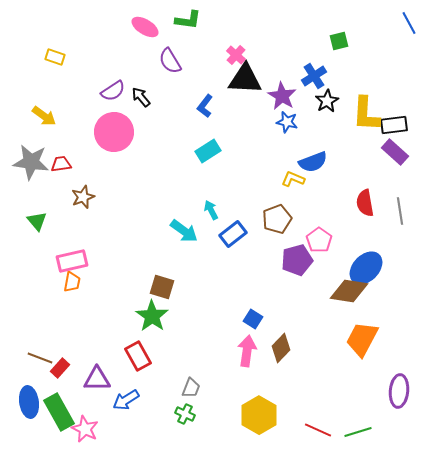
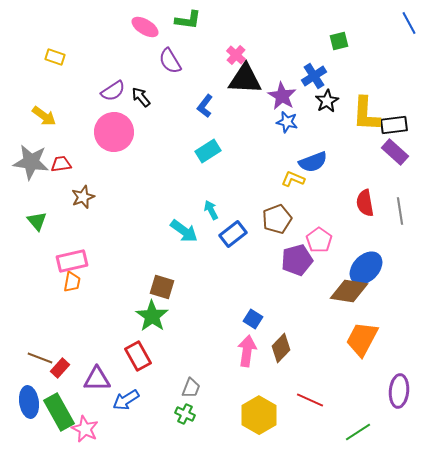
red line at (318, 430): moved 8 px left, 30 px up
green line at (358, 432): rotated 16 degrees counterclockwise
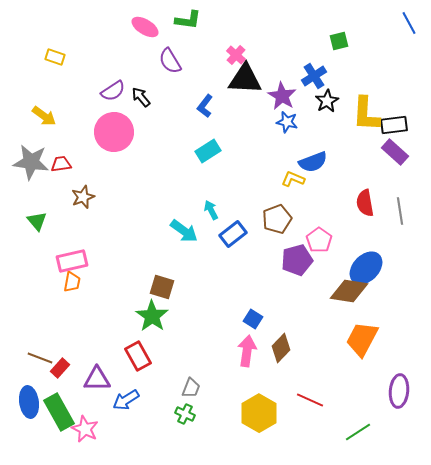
yellow hexagon at (259, 415): moved 2 px up
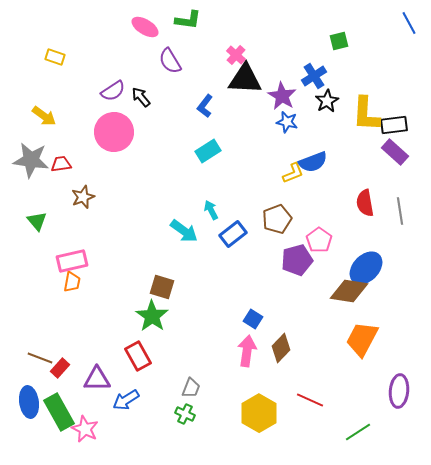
gray star at (31, 162): moved 2 px up
yellow L-shape at (293, 179): moved 6 px up; rotated 135 degrees clockwise
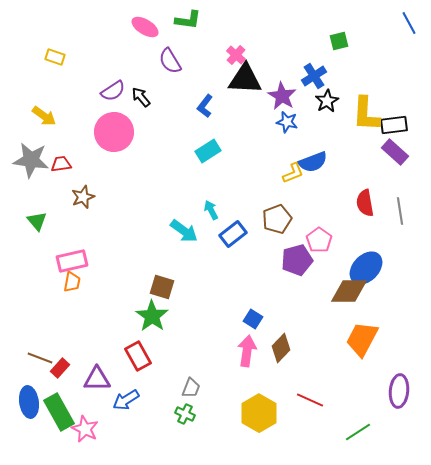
brown diamond at (349, 291): rotated 9 degrees counterclockwise
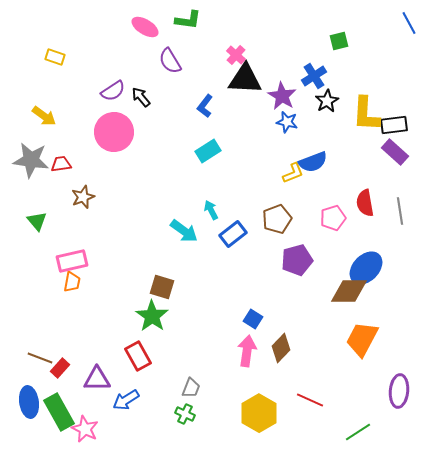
pink pentagon at (319, 240): moved 14 px right, 22 px up; rotated 20 degrees clockwise
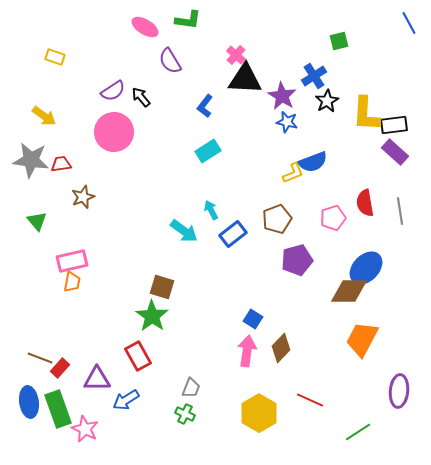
green rectangle at (59, 412): moved 1 px left, 3 px up; rotated 9 degrees clockwise
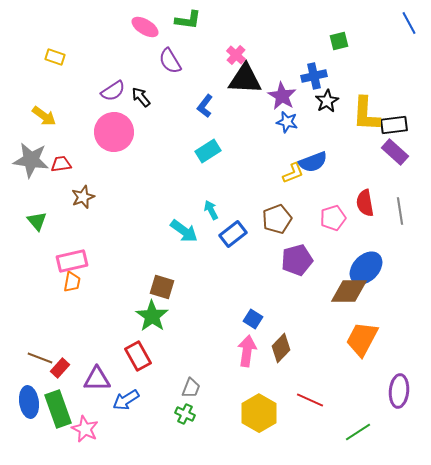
blue cross at (314, 76): rotated 20 degrees clockwise
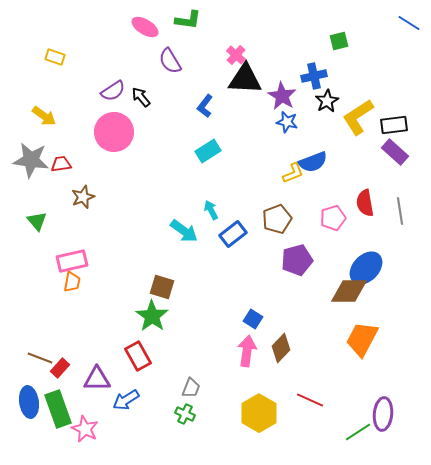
blue line at (409, 23): rotated 30 degrees counterclockwise
yellow L-shape at (366, 114): moved 8 px left, 3 px down; rotated 54 degrees clockwise
purple ellipse at (399, 391): moved 16 px left, 23 px down
